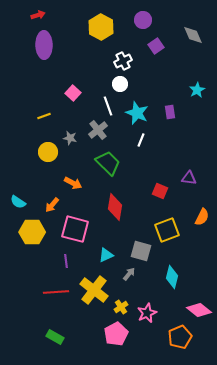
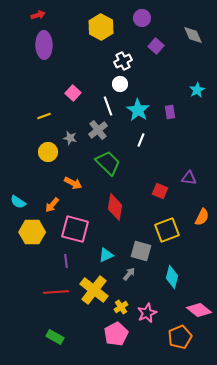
purple circle at (143, 20): moved 1 px left, 2 px up
purple square at (156, 46): rotated 14 degrees counterclockwise
cyan star at (137, 113): moved 1 px right, 3 px up; rotated 10 degrees clockwise
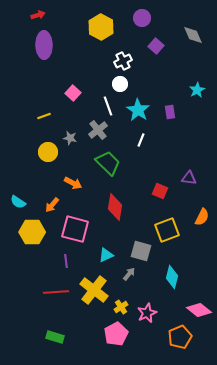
green rectangle at (55, 337): rotated 12 degrees counterclockwise
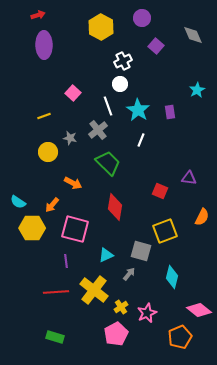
yellow square at (167, 230): moved 2 px left, 1 px down
yellow hexagon at (32, 232): moved 4 px up
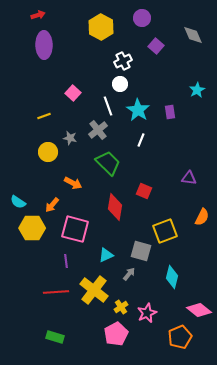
red square at (160, 191): moved 16 px left
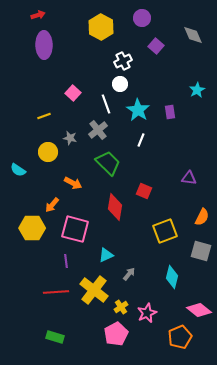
white line at (108, 106): moved 2 px left, 2 px up
cyan semicircle at (18, 202): moved 32 px up
gray square at (141, 251): moved 60 px right
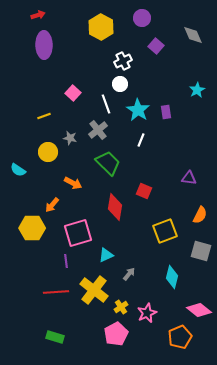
purple rectangle at (170, 112): moved 4 px left
orange semicircle at (202, 217): moved 2 px left, 2 px up
pink square at (75, 229): moved 3 px right, 4 px down; rotated 32 degrees counterclockwise
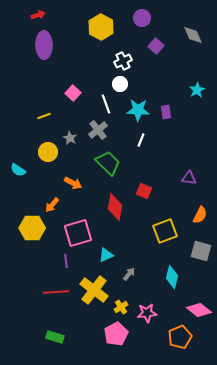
cyan star at (138, 110): rotated 30 degrees counterclockwise
gray star at (70, 138): rotated 16 degrees clockwise
pink star at (147, 313): rotated 18 degrees clockwise
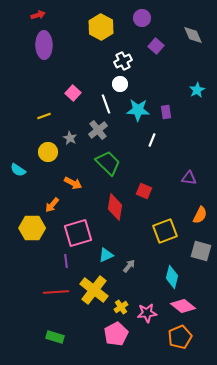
white line at (141, 140): moved 11 px right
gray arrow at (129, 274): moved 8 px up
pink diamond at (199, 310): moved 16 px left, 4 px up
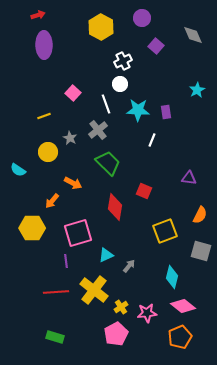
orange arrow at (52, 205): moved 4 px up
